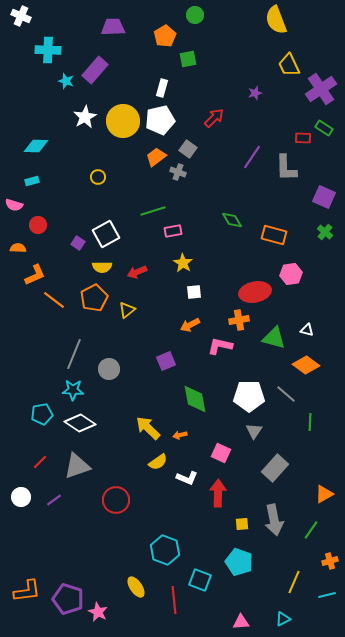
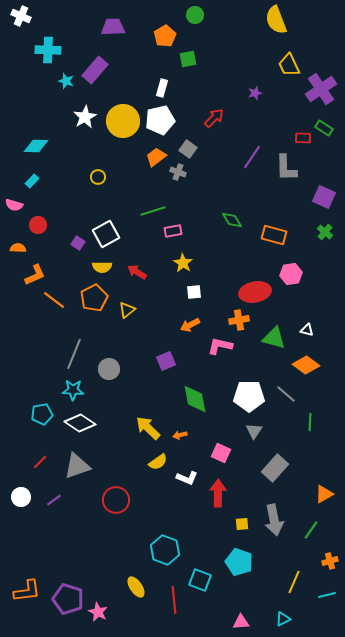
cyan rectangle at (32, 181): rotated 32 degrees counterclockwise
red arrow at (137, 272): rotated 54 degrees clockwise
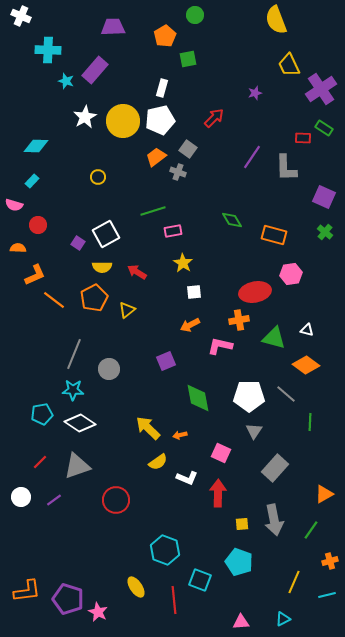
green diamond at (195, 399): moved 3 px right, 1 px up
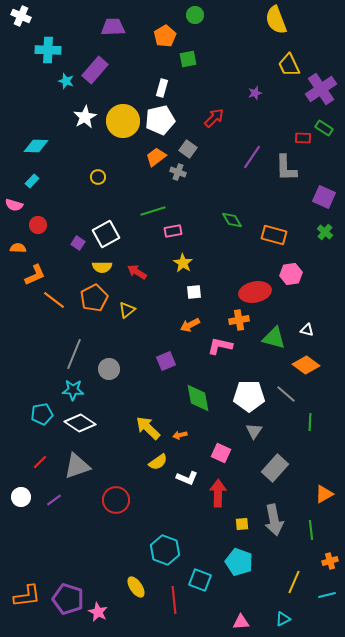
green line at (311, 530): rotated 42 degrees counterclockwise
orange L-shape at (27, 591): moved 5 px down
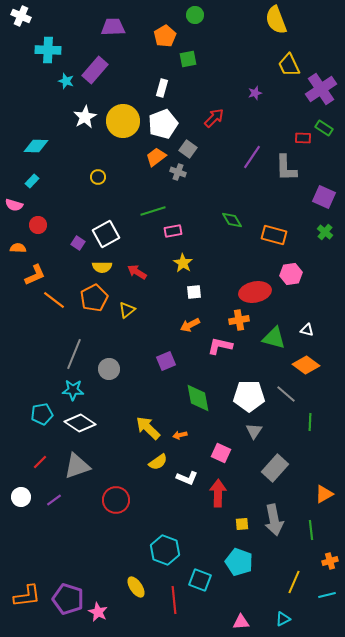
white pentagon at (160, 120): moved 3 px right, 4 px down; rotated 8 degrees counterclockwise
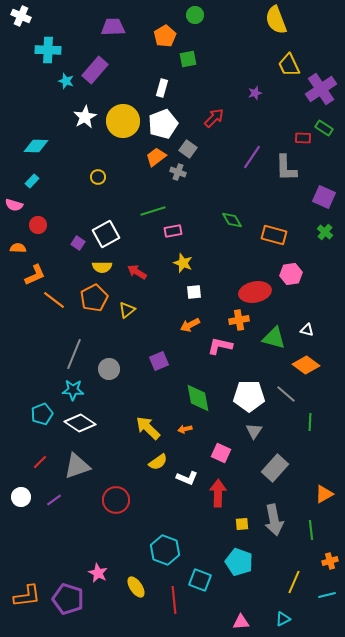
yellow star at (183, 263): rotated 12 degrees counterclockwise
purple square at (166, 361): moved 7 px left
cyan pentagon at (42, 414): rotated 10 degrees counterclockwise
orange arrow at (180, 435): moved 5 px right, 6 px up
pink star at (98, 612): moved 39 px up
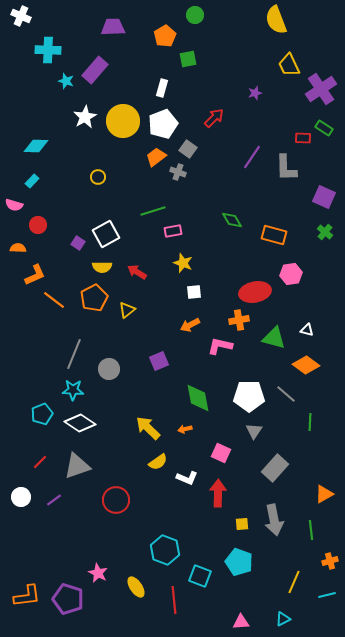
cyan square at (200, 580): moved 4 px up
